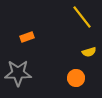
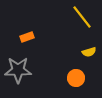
gray star: moved 3 px up
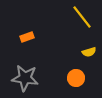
gray star: moved 7 px right, 8 px down; rotated 8 degrees clockwise
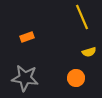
yellow line: rotated 15 degrees clockwise
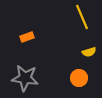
orange circle: moved 3 px right
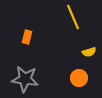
yellow line: moved 9 px left
orange rectangle: rotated 56 degrees counterclockwise
gray star: moved 1 px down
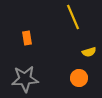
orange rectangle: moved 1 px down; rotated 24 degrees counterclockwise
gray star: rotated 12 degrees counterclockwise
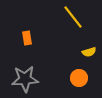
yellow line: rotated 15 degrees counterclockwise
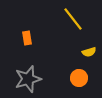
yellow line: moved 2 px down
gray star: moved 3 px right; rotated 12 degrees counterclockwise
